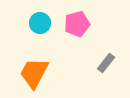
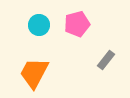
cyan circle: moved 1 px left, 2 px down
gray rectangle: moved 3 px up
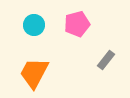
cyan circle: moved 5 px left
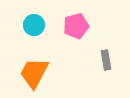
pink pentagon: moved 1 px left, 2 px down
gray rectangle: rotated 48 degrees counterclockwise
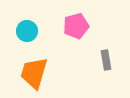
cyan circle: moved 7 px left, 6 px down
orange trapezoid: rotated 12 degrees counterclockwise
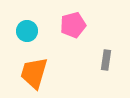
pink pentagon: moved 3 px left, 1 px up
gray rectangle: rotated 18 degrees clockwise
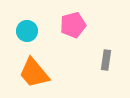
orange trapezoid: rotated 56 degrees counterclockwise
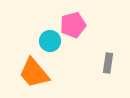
cyan circle: moved 23 px right, 10 px down
gray rectangle: moved 2 px right, 3 px down
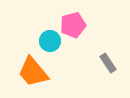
gray rectangle: rotated 42 degrees counterclockwise
orange trapezoid: moved 1 px left, 1 px up
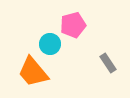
cyan circle: moved 3 px down
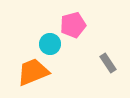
orange trapezoid: rotated 108 degrees clockwise
